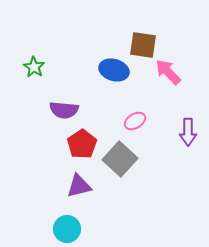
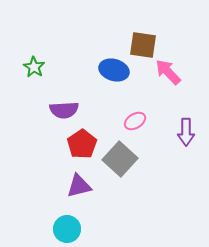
purple semicircle: rotated 8 degrees counterclockwise
purple arrow: moved 2 px left
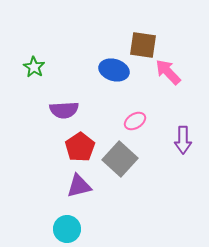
purple arrow: moved 3 px left, 8 px down
red pentagon: moved 2 px left, 3 px down
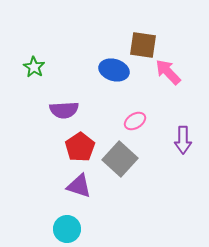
purple triangle: rotated 32 degrees clockwise
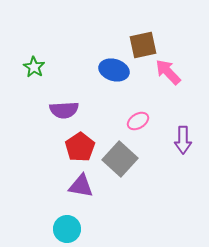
brown square: rotated 20 degrees counterclockwise
pink ellipse: moved 3 px right
purple triangle: moved 2 px right; rotated 8 degrees counterclockwise
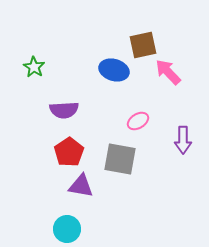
red pentagon: moved 11 px left, 5 px down
gray square: rotated 32 degrees counterclockwise
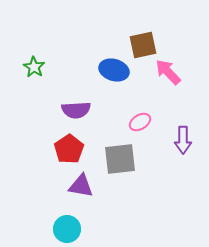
purple semicircle: moved 12 px right
pink ellipse: moved 2 px right, 1 px down
red pentagon: moved 3 px up
gray square: rotated 16 degrees counterclockwise
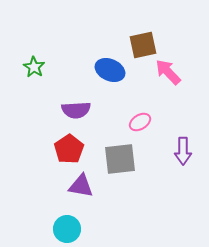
blue ellipse: moved 4 px left; rotated 8 degrees clockwise
purple arrow: moved 11 px down
